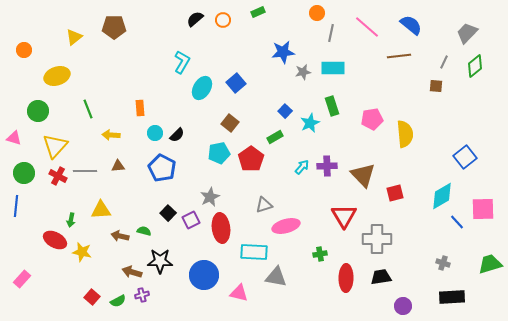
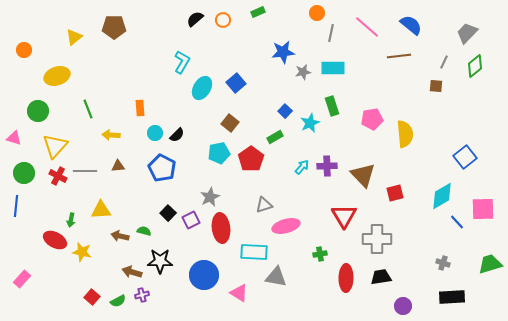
pink triangle at (239, 293): rotated 18 degrees clockwise
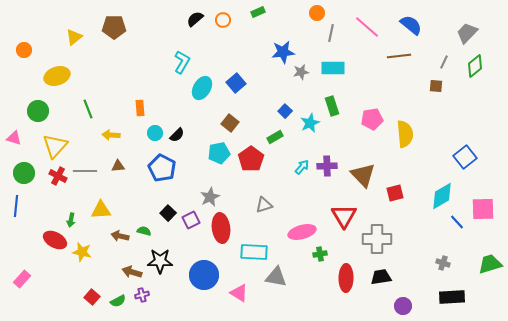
gray star at (303, 72): moved 2 px left
pink ellipse at (286, 226): moved 16 px right, 6 px down
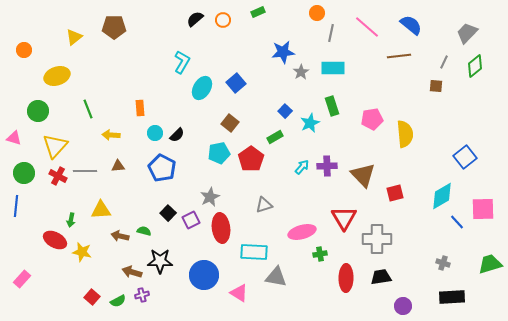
gray star at (301, 72): rotated 21 degrees counterclockwise
red triangle at (344, 216): moved 2 px down
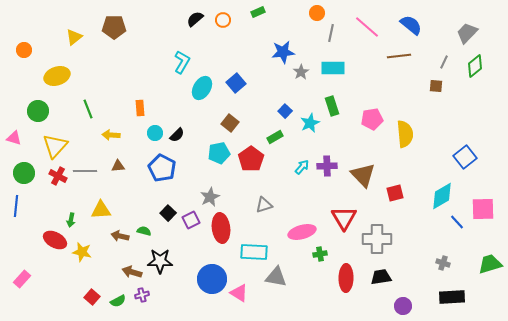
blue circle at (204, 275): moved 8 px right, 4 px down
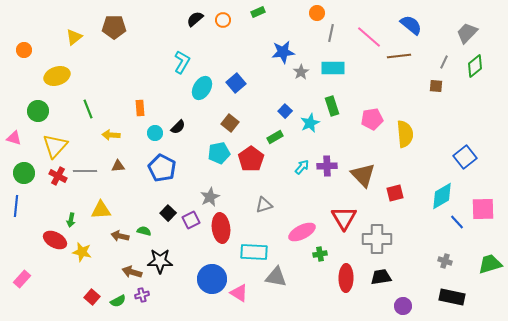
pink line at (367, 27): moved 2 px right, 10 px down
black semicircle at (177, 135): moved 1 px right, 8 px up
pink ellipse at (302, 232): rotated 12 degrees counterclockwise
gray cross at (443, 263): moved 2 px right, 2 px up
black rectangle at (452, 297): rotated 15 degrees clockwise
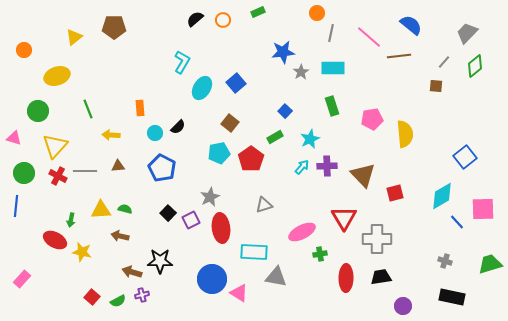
gray line at (444, 62): rotated 16 degrees clockwise
cyan star at (310, 123): moved 16 px down
green semicircle at (144, 231): moved 19 px left, 22 px up
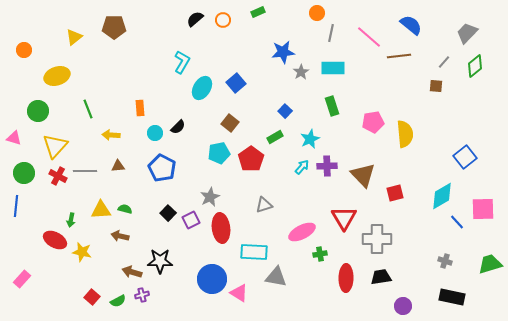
pink pentagon at (372, 119): moved 1 px right, 3 px down
